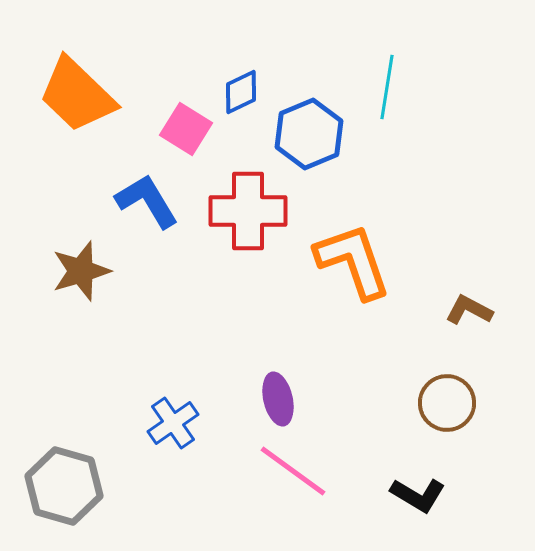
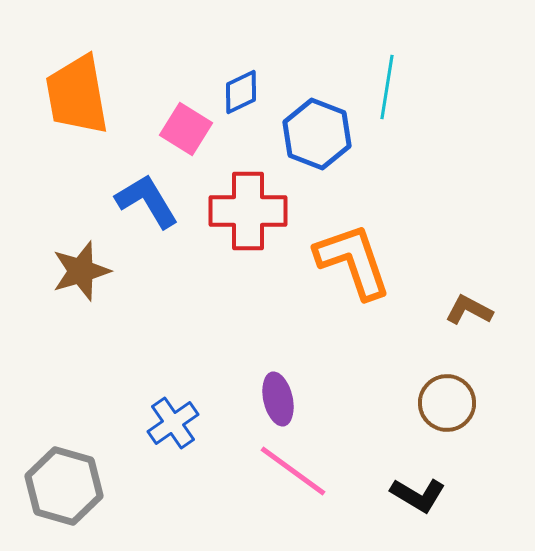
orange trapezoid: rotated 36 degrees clockwise
blue hexagon: moved 8 px right; rotated 16 degrees counterclockwise
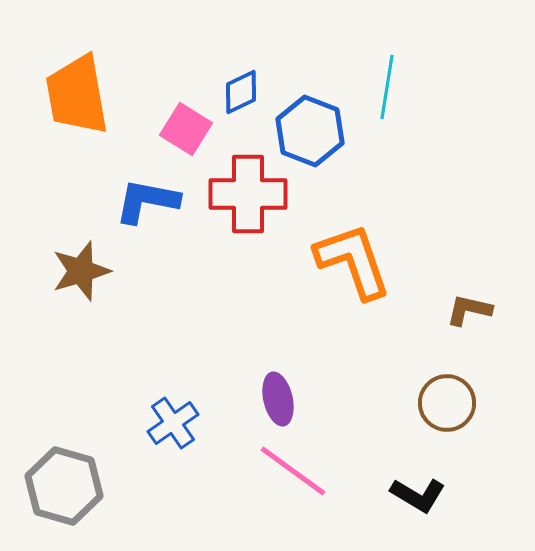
blue hexagon: moved 7 px left, 3 px up
blue L-shape: rotated 48 degrees counterclockwise
red cross: moved 17 px up
brown L-shape: rotated 15 degrees counterclockwise
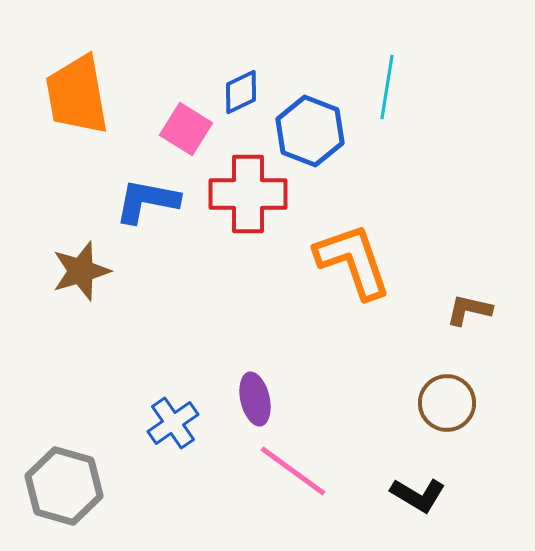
purple ellipse: moved 23 px left
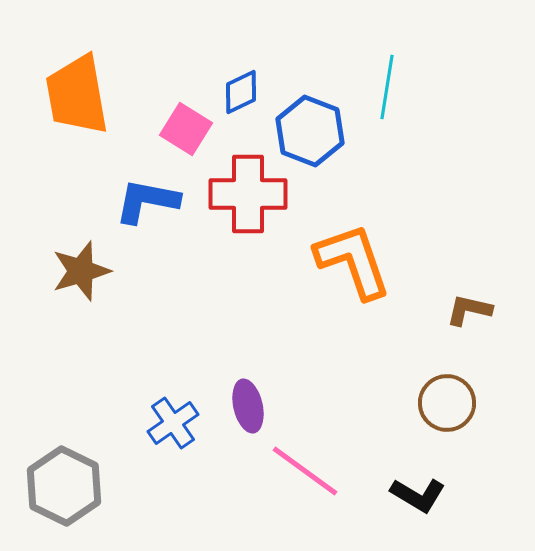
purple ellipse: moved 7 px left, 7 px down
pink line: moved 12 px right
gray hexagon: rotated 10 degrees clockwise
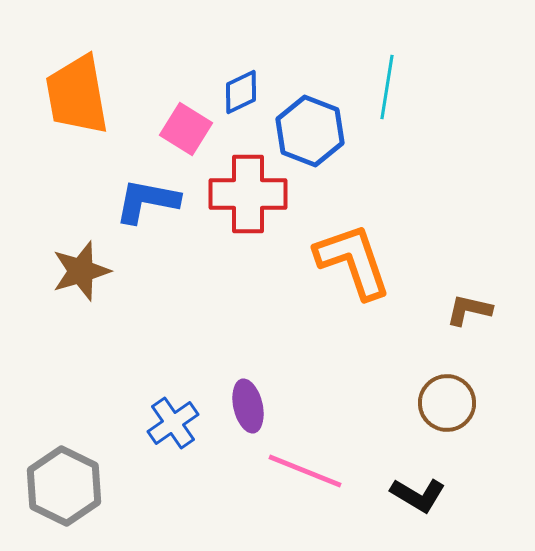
pink line: rotated 14 degrees counterclockwise
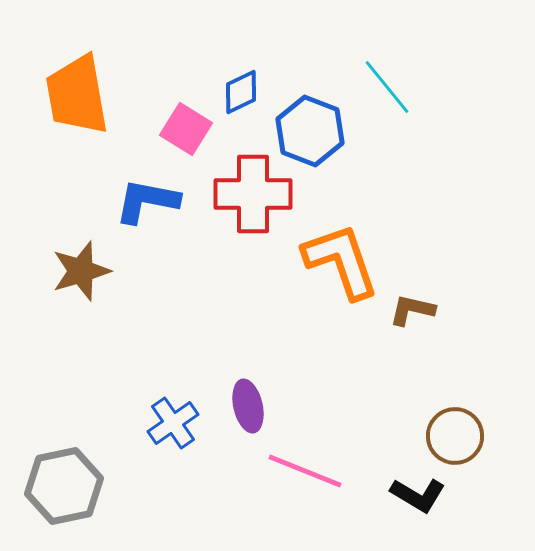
cyan line: rotated 48 degrees counterclockwise
red cross: moved 5 px right
orange L-shape: moved 12 px left
brown L-shape: moved 57 px left
brown circle: moved 8 px right, 33 px down
gray hexagon: rotated 22 degrees clockwise
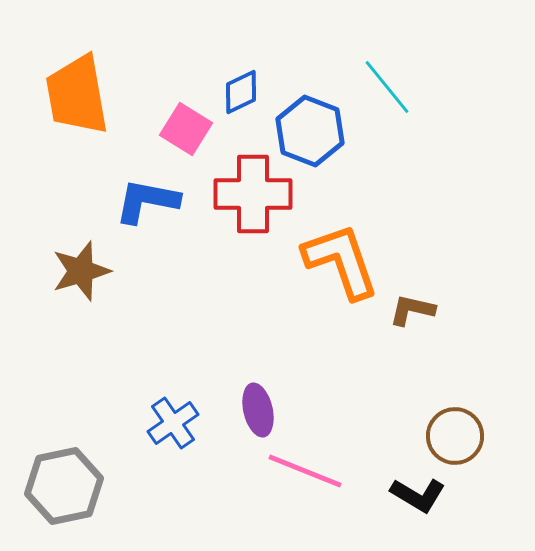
purple ellipse: moved 10 px right, 4 px down
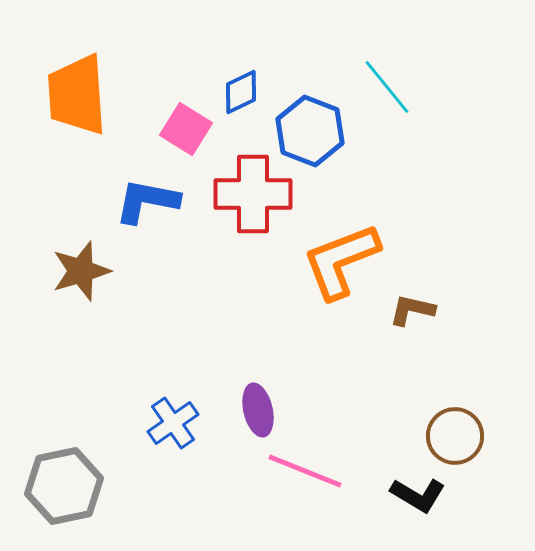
orange trapezoid: rotated 6 degrees clockwise
orange L-shape: rotated 92 degrees counterclockwise
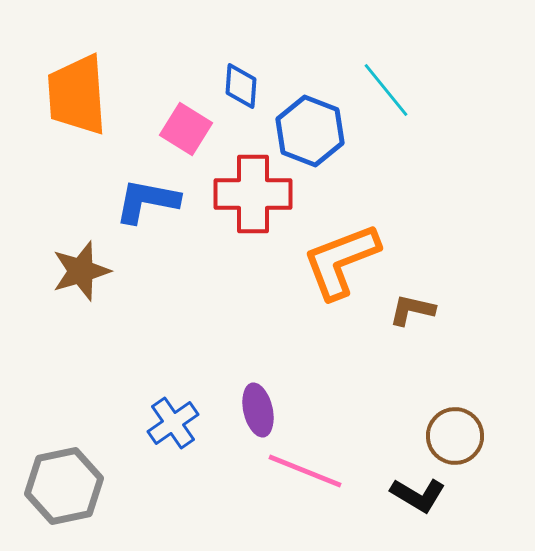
cyan line: moved 1 px left, 3 px down
blue diamond: moved 6 px up; rotated 60 degrees counterclockwise
